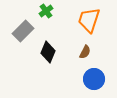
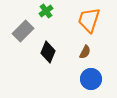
blue circle: moved 3 px left
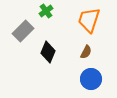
brown semicircle: moved 1 px right
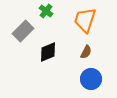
green cross: rotated 16 degrees counterclockwise
orange trapezoid: moved 4 px left
black diamond: rotated 45 degrees clockwise
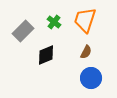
green cross: moved 8 px right, 11 px down
black diamond: moved 2 px left, 3 px down
blue circle: moved 1 px up
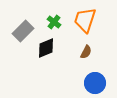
black diamond: moved 7 px up
blue circle: moved 4 px right, 5 px down
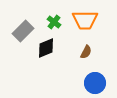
orange trapezoid: rotated 108 degrees counterclockwise
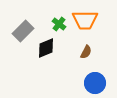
green cross: moved 5 px right, 2 px down
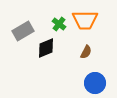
gray rectangle: rotated 15 degrees clockwise
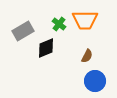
brown semicircle: moved 1 px right, 4 px down
blue circle: moved 2 px up
